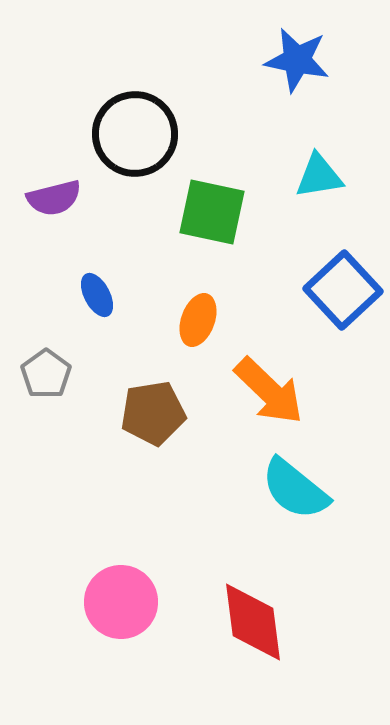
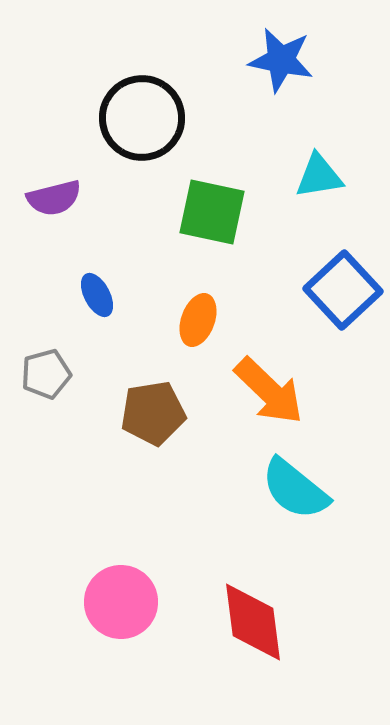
blue star: moved 16 px left
black circle: moved 7 px right, 16 px up
gray pentagon: rotated 21 degrees clockwise
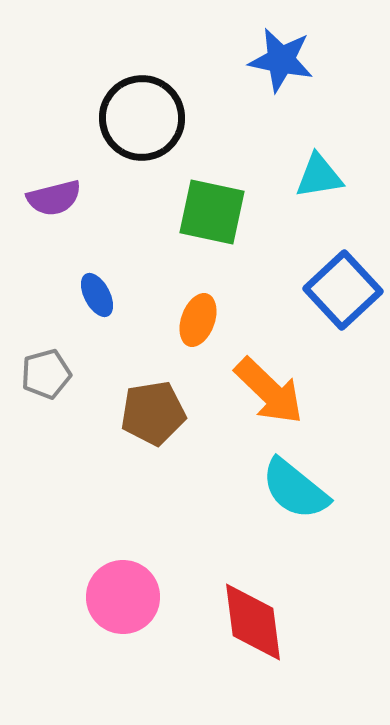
pink circle: moved 2 px right, 5 px up
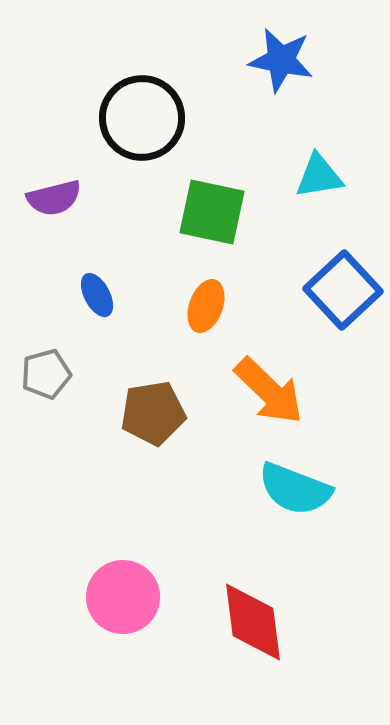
orange ellipse: moved 8 px right, 14 px up
cyan semicircle: rotated 18 degrees counterclockwise
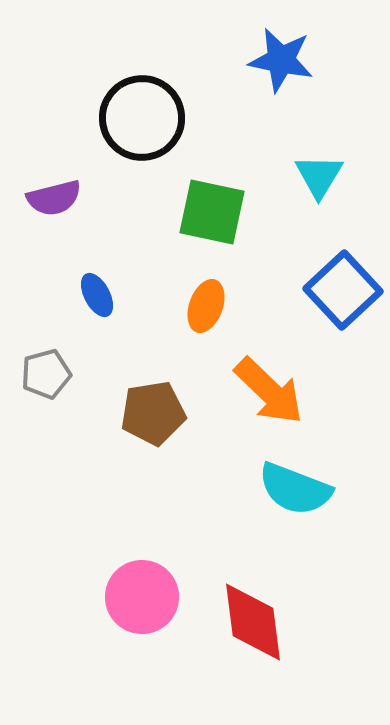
cyan triangle: rotated 50 degrees counterclockwise
pink circle: moved 19 px right
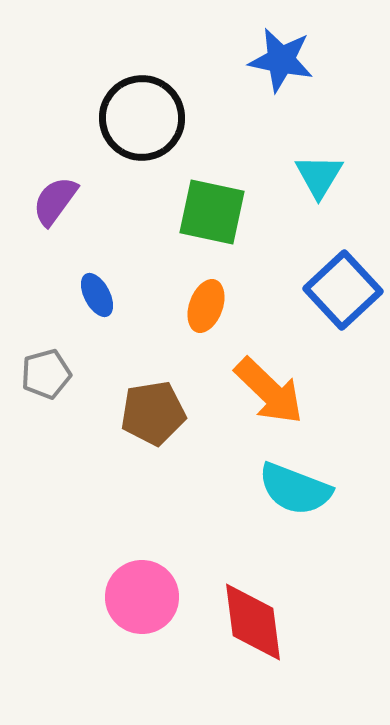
purple semicircle: moved 1 px right, 3 px down; rotated 140 degrees clockwise
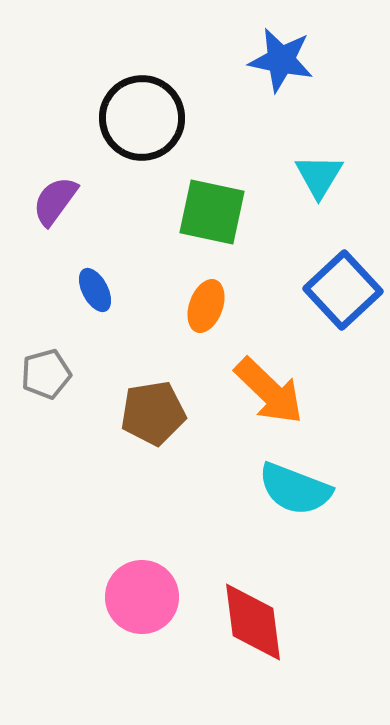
blue ellipse: moved 2 px left, 5 px up
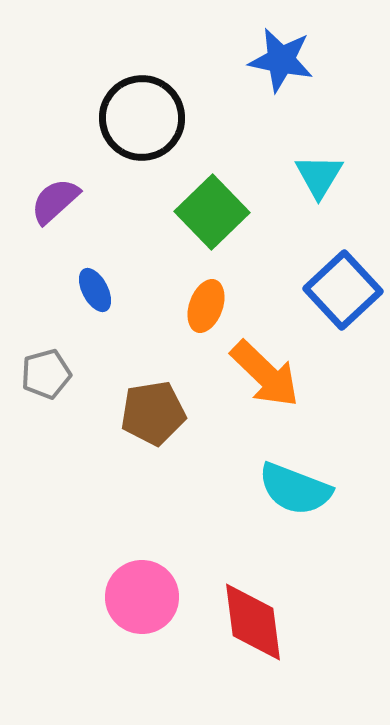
purple semicircle: rotated 12 degrees clockwise
green square: rotated 34 degrees clockwise
orange arrow: moved 4 px left, 17 px up
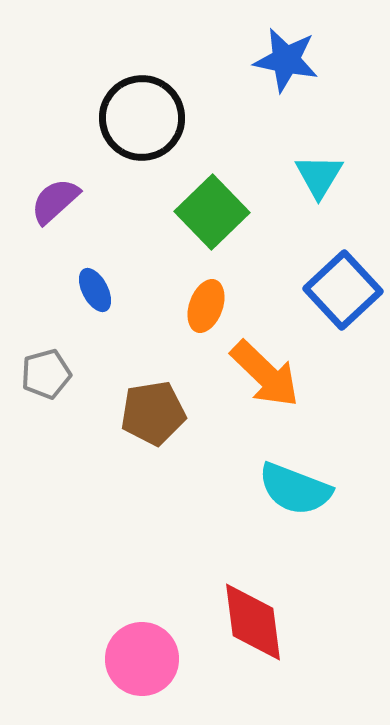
blue star: moved 5 px right
pink circle: moved 62 px down
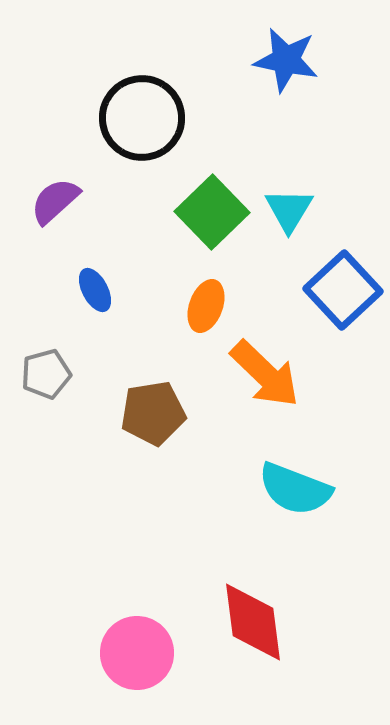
cyan triangle: moved 30 px left, 34 px down
pink circle: moved 5 px left, 6 px up
